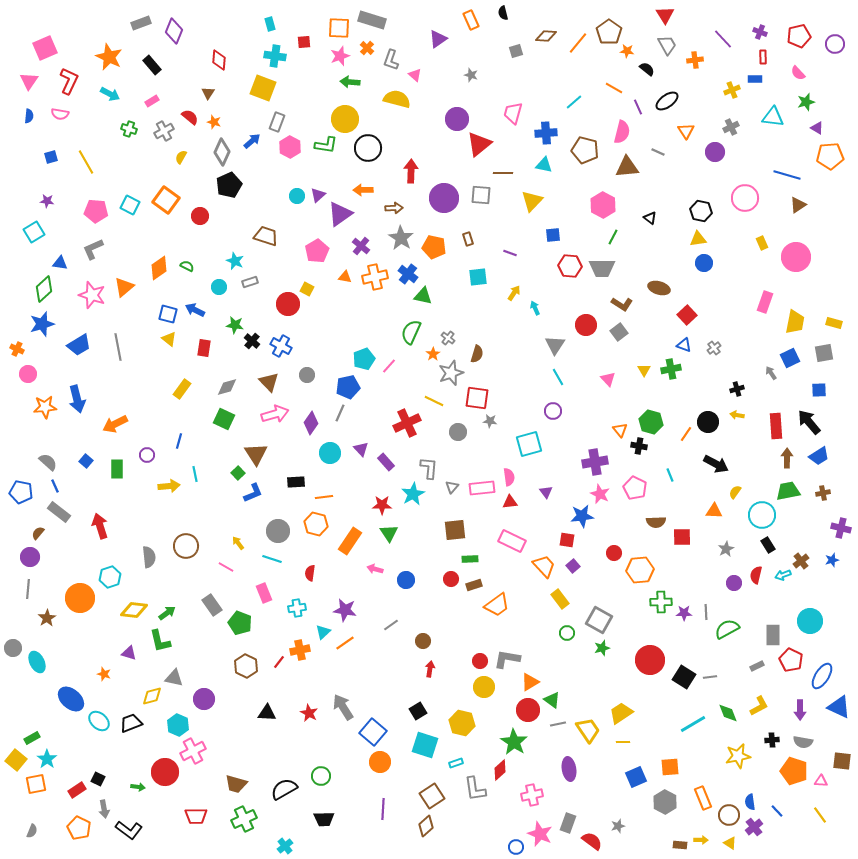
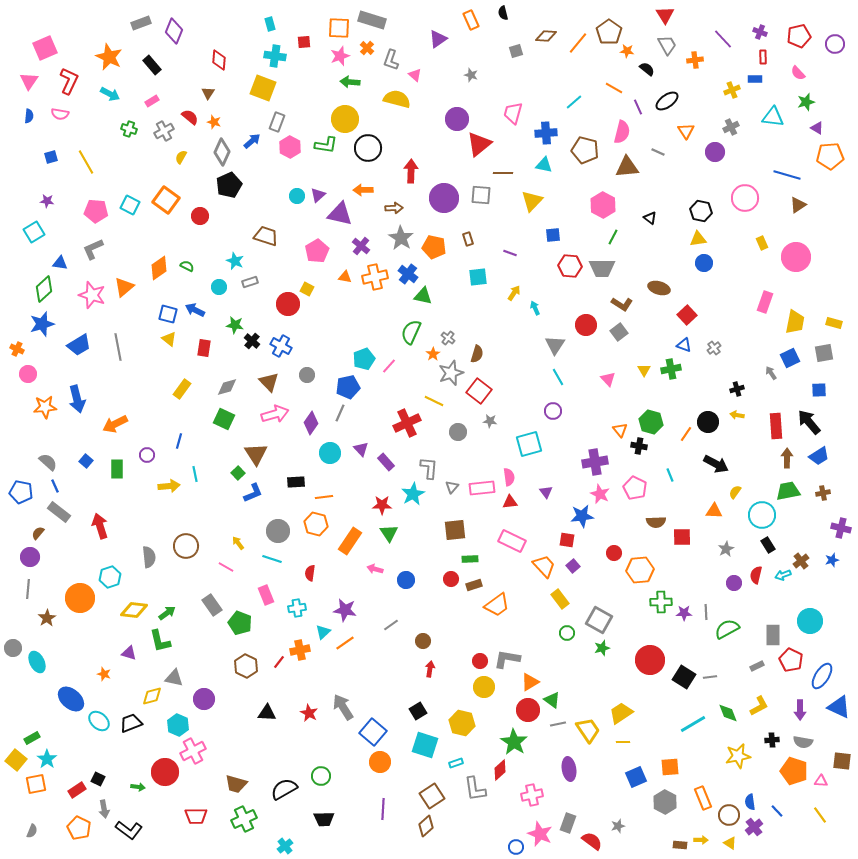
purple triangle at (340, 214): rotated 48 degrees clockwise
red square at (477, 398): moved 2 px right, 7 px up; rotated 30 degrees clockwise
pink rectangle at (264, 593): moved 2 px right, 2 px down
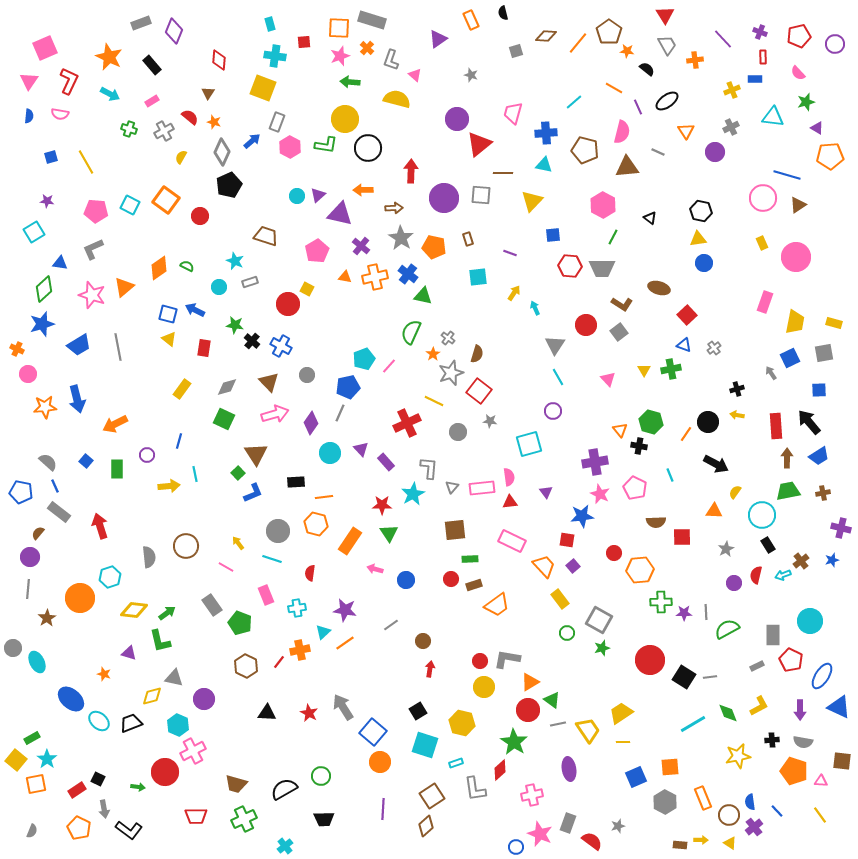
pink circle at (745, 198): moved 18 px right
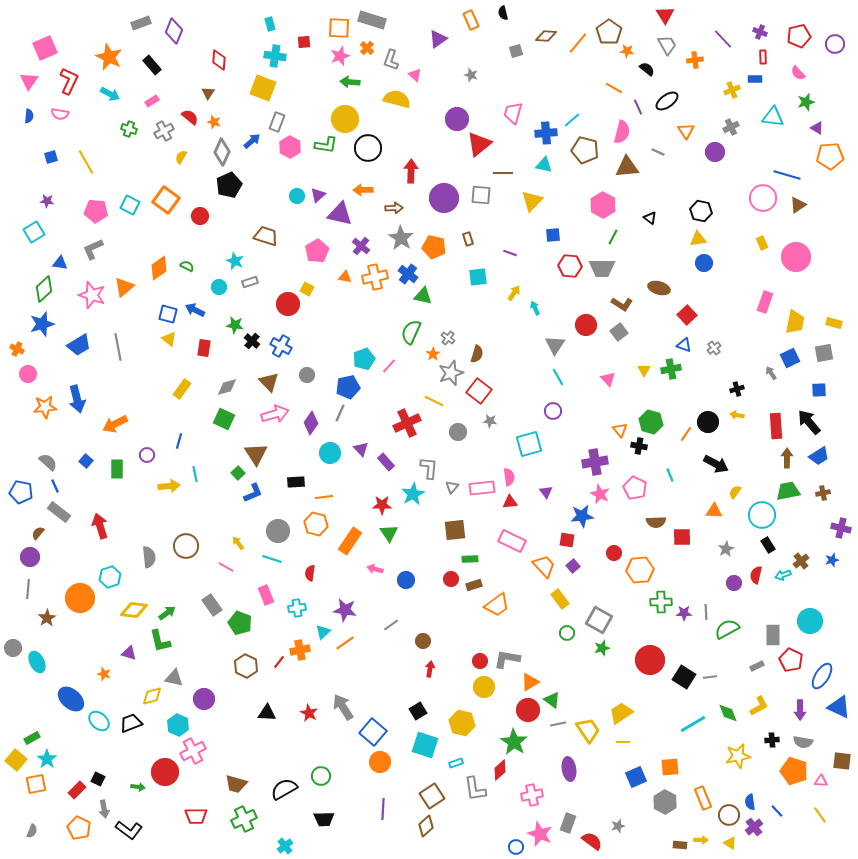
cyan line at (574, 102): moved 2 px left, 18 px down
red rectangle at (77, 790): rotated 12 degrees counterclockwise
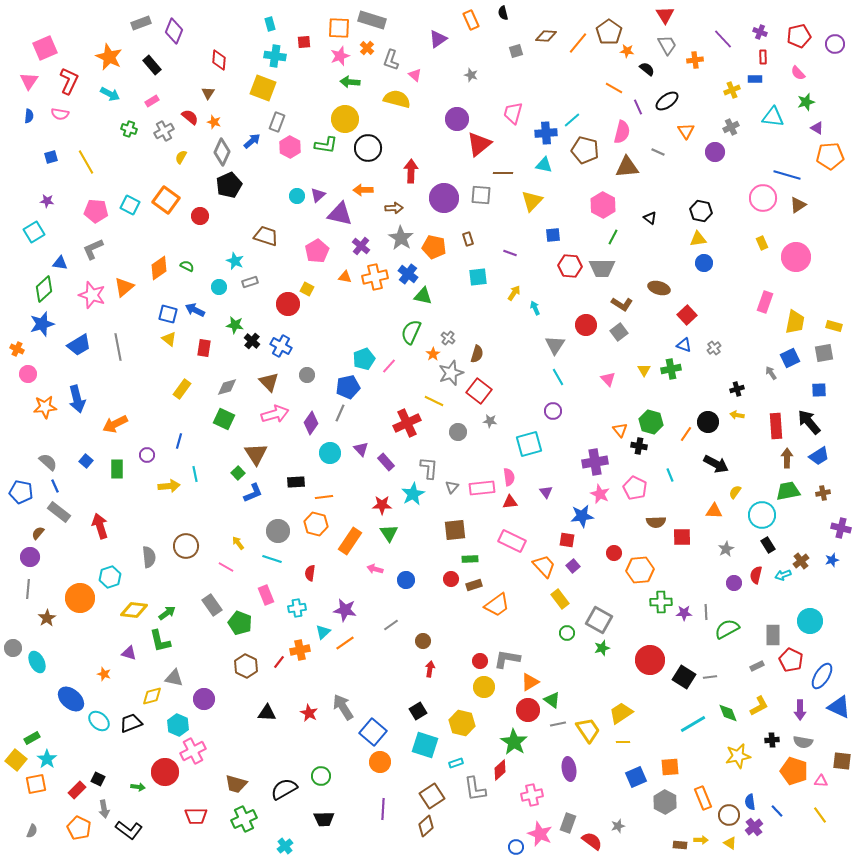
yellow rectangle at (834, 323): moved 3 px down
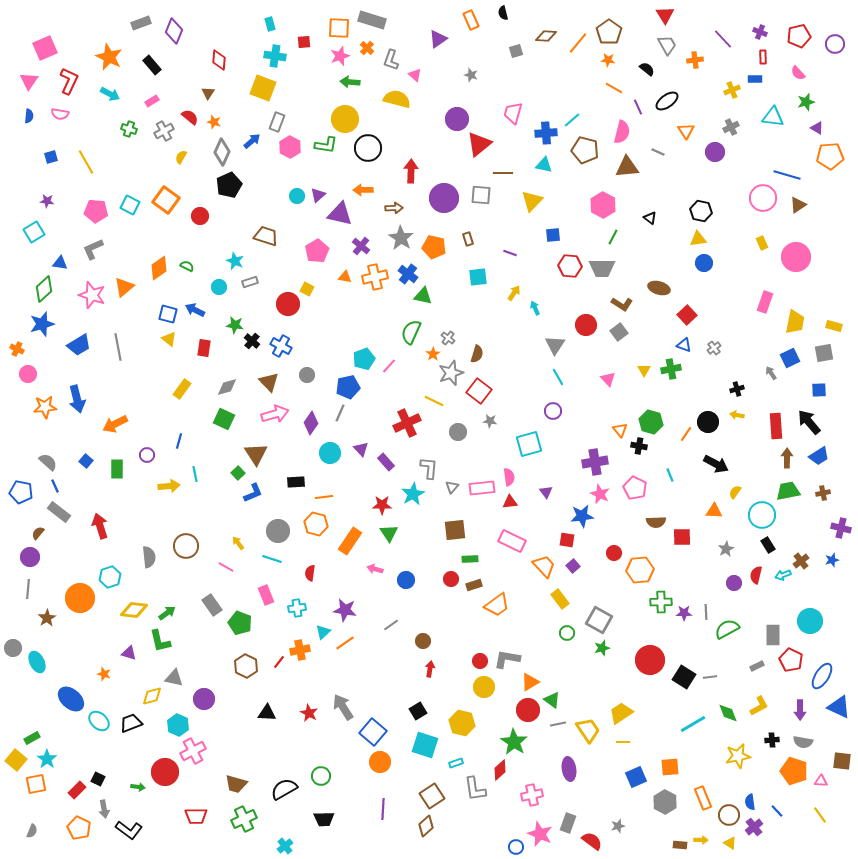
orange star at (627, 51): moved 19 px left, 9 px down
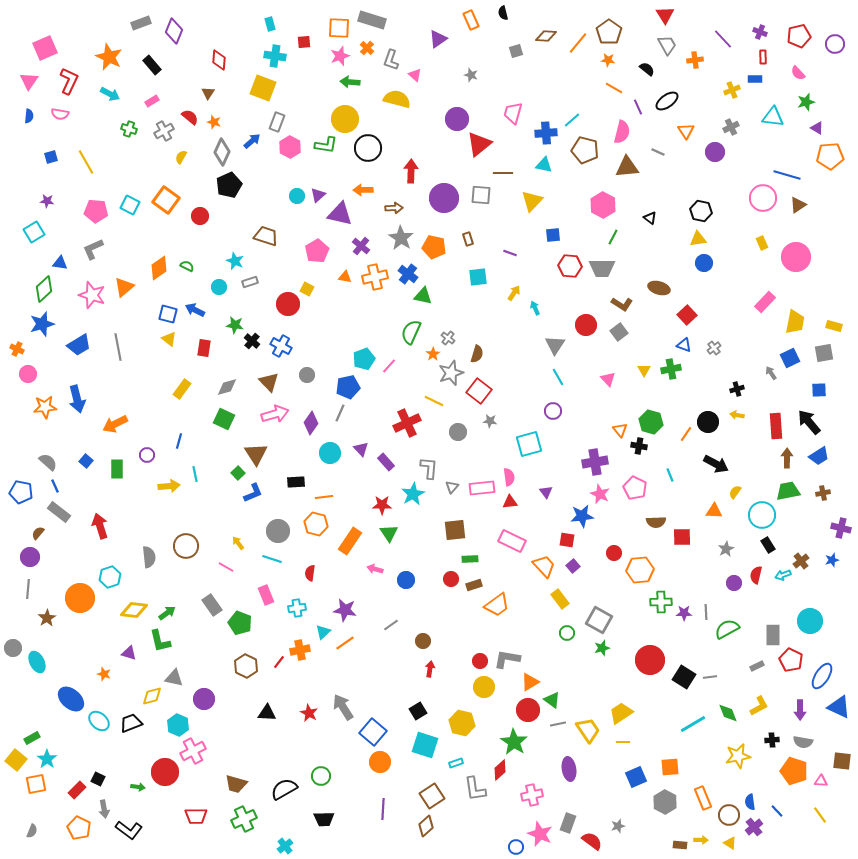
pink rectangle at (765, 302): rotated 25 degrees clockwise
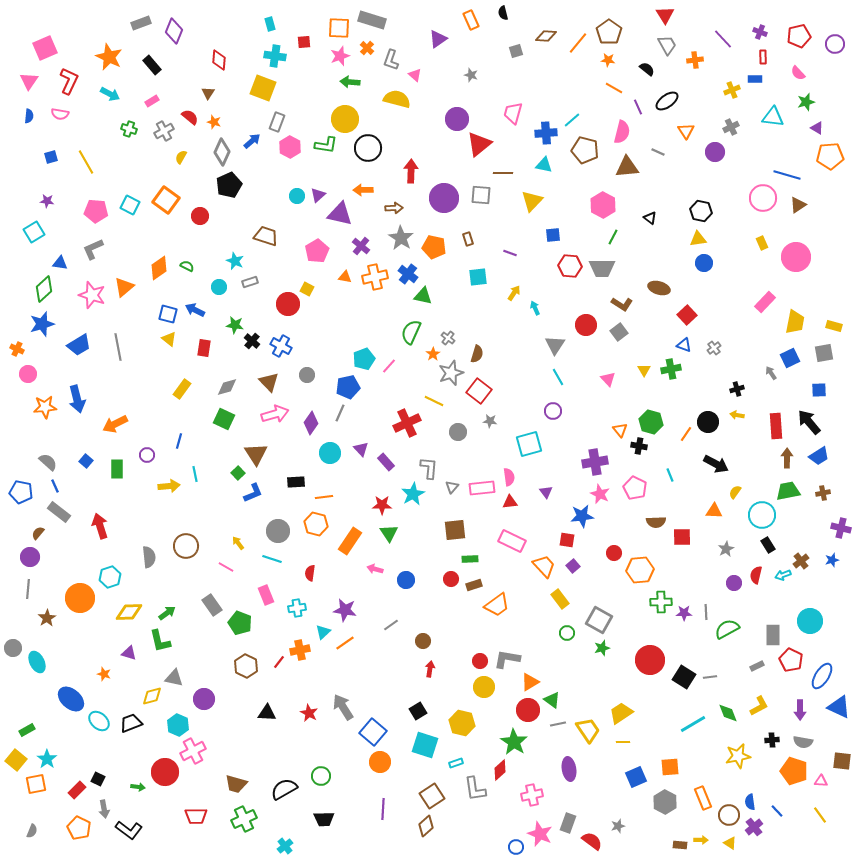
yellow diamond at (134, 610): moved 5 px left, 2 px down; rotated 8 degrees counterclockwise
green rectangle at (32, 738): moved 5 px left, 8 px up
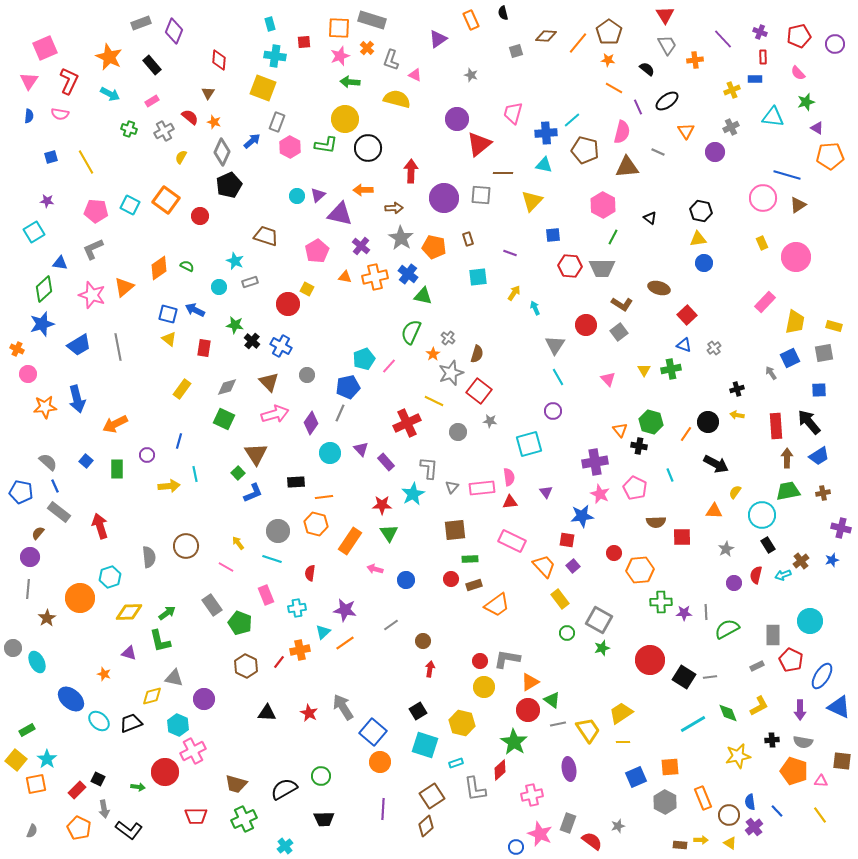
pink triangle at (415, 75): rotated 16 degrees counterclockwise
